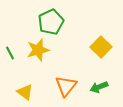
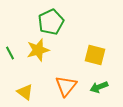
yellow square: moved 6 px left, 8 px down; rotated 30 degrees counterclockwise
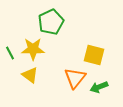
yellow star: moved 5 px left, 1 px up; rotated 15 degrees clockwise
yellow square: moved 1 px left
orange triangle: moved 9 px right, 8 px up
yellow triangle: moved 5 px right, 17 px up
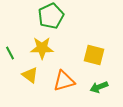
green pentagon: moved 6 px up
yellow star: moved 9 px right, 1 px up
orange triangle: moved 11 px left, 3 px down; rotated 35 degrees clockwise
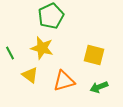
yellow star: rotated 15 degrees clockwise
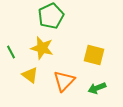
green line: moved 1 px right, 1 px up
orange triangle: rotated 30 degrees counterclockwise
green arrow: moved 2 px left, 1 px down
